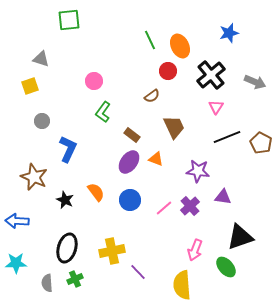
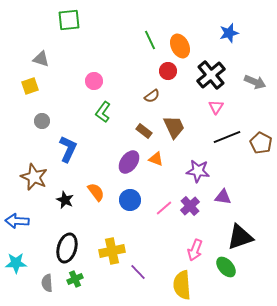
brown rectangle: moved 12 px right, 4 px up
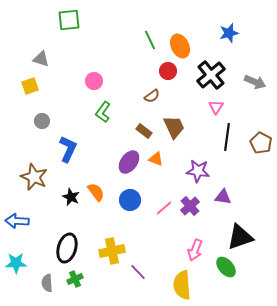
black line: rotated 60 degrees counterclockwise
black star: moved 6 px right, 3 px up
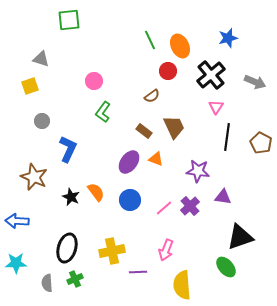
blue star: moved 1 px left, 5 px down
pink arrow: moved 29 px left
purple line: rotated 48 degrees counterclockwise
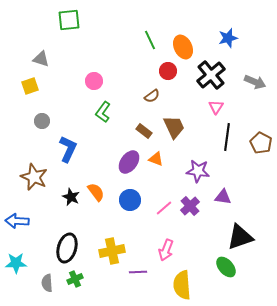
orange ellipse: moved 3 px right, 1 px down
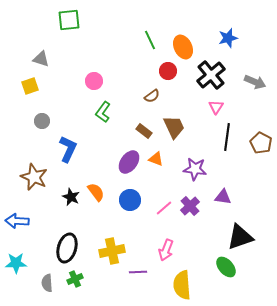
purple star: moved 3 px left, 2 px up
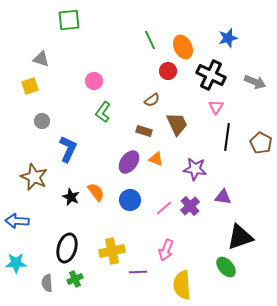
black cross: rotated 24 degrees counterclockwise
brown semicircle: moved 4 px down
brown trapezoid: moved 3 px right, 3 px up
brown rectangle: rotated 21 degrees counterclockwise
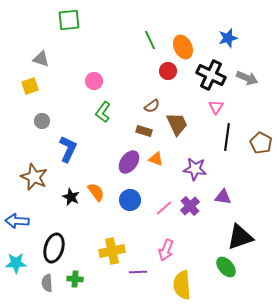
gray arrow: moved 8 px left, 4 px up
brown semicircle: moved 6 px down
black ellipse: moved 13 px left
green cross: rotated 28 degrees clockwise
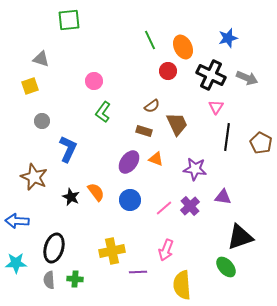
gray semicircle: moved 2 px right, 3 px up
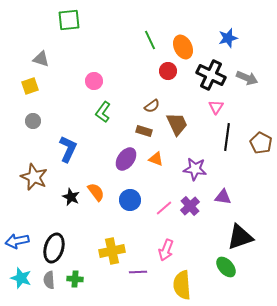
gray circle: moved 9 px left
purple ellipse: moved 3 px left, 3 px up
blue arrow: moved 20 px down; rotated 15 degrees counterclockwise
cyan star: moved 5 px right, 15 px down; rotated 20 degrees clockwise
